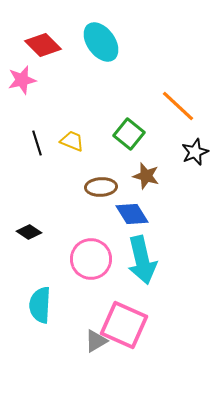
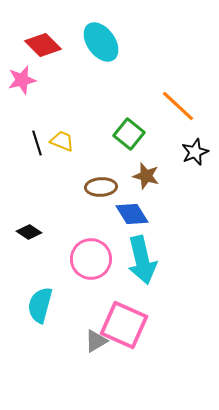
yellow trapezoid: moved 10 px left
cyan semicircle: rotated 12 degrees clockwise
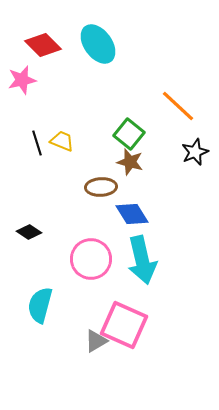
cyan ellipse: moved 3 px left, 2 px down
brown star: moved 16 px left, 14 px up
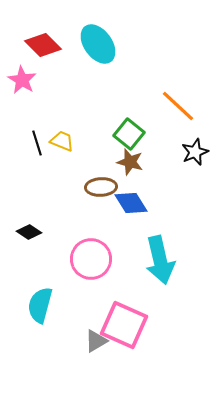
pink star: rotated 28 degrees counterclockwise
blue diamond: moved 1 px left, 11 px up
cyan arrow: moved 18 px right
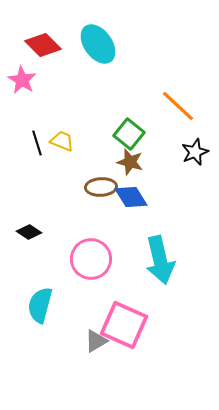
blue diamond: moved 6 px up
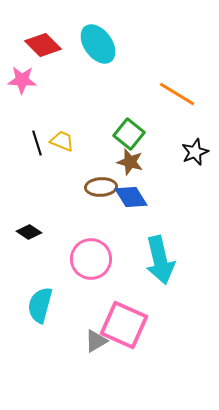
pink star: rotated 28 degrees counterclockwise
orange line: moved 1 px left, 12 px up; rotated 12 degrees counterclockwise
